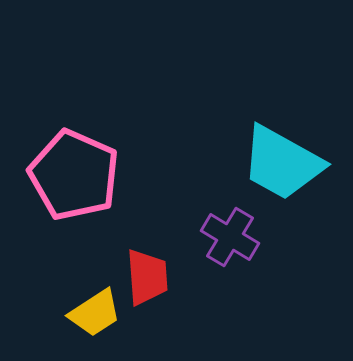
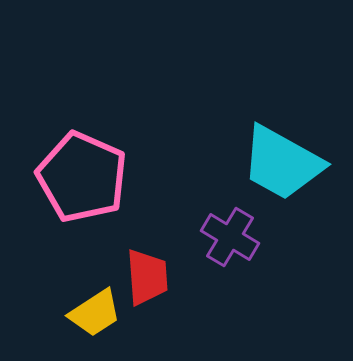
pink pentagon: moved 8 px right, 2 px down
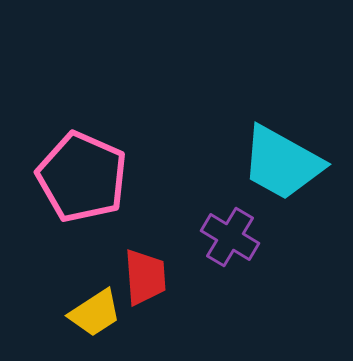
red trapezoid: moved 2 px left
